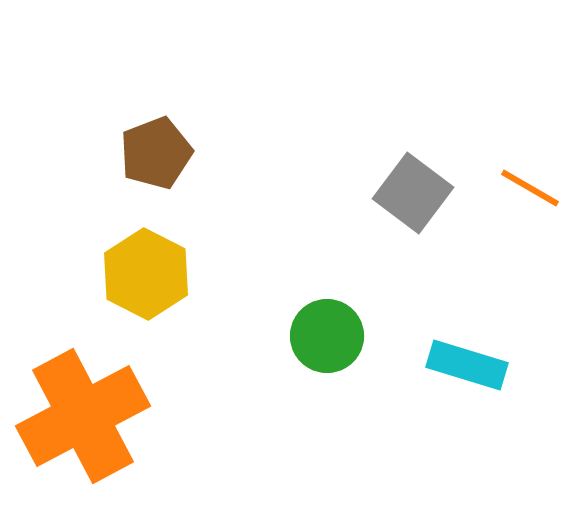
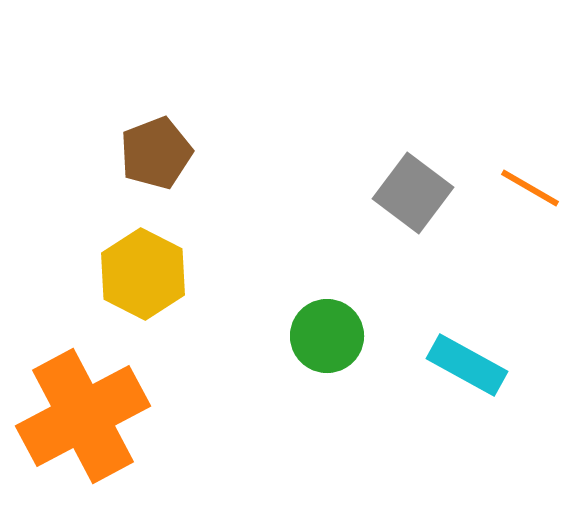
yellow hexagon: moved 3 px left
cyan rectangle: rotated 12 degrees clockwise
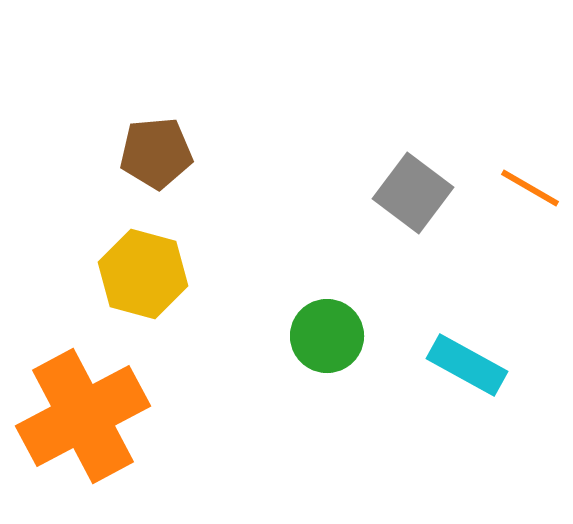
brown pentagon: rotated 16 degrees clockwise
yellow hexagon: rotated 12 degrees counterclockwise
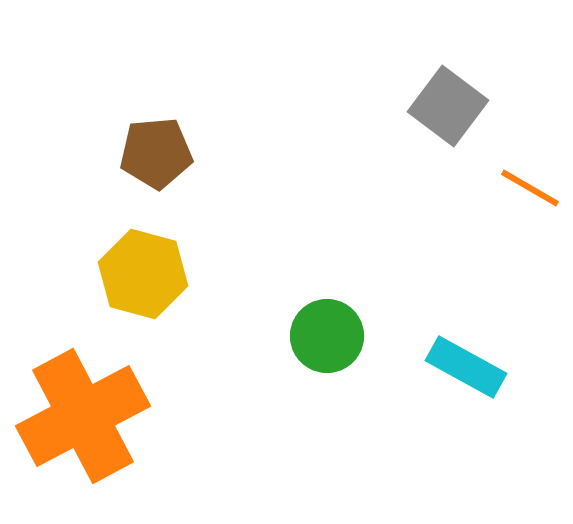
gray square: moved 35 px right, 87 px up
cyan rectangle: moved 1 px left, 2 px down
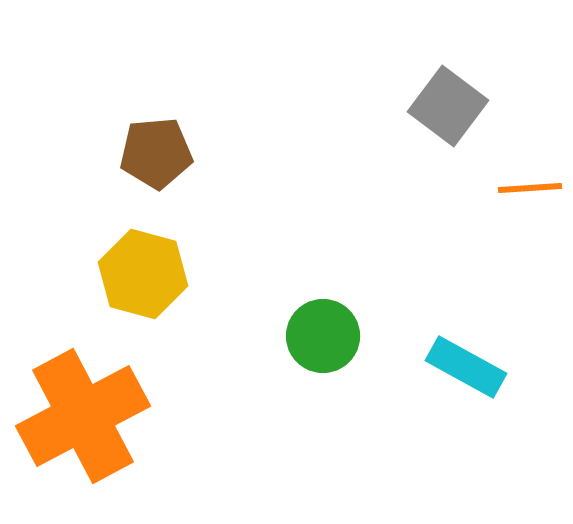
orange line: rotated 34 degrees counterclockwise
green circle: moved 4 px left
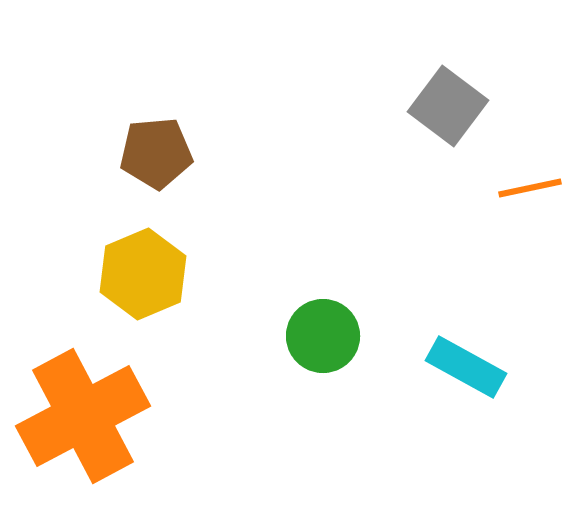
orange line: rotated 8 degrees counterclockwise
yellow hexagon: rotated 22 degrees clockwise
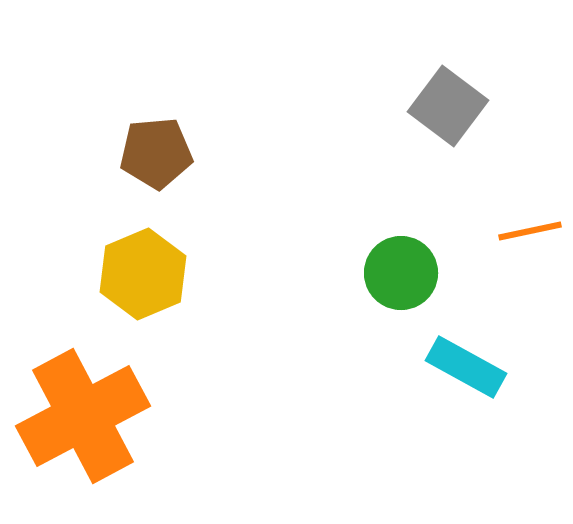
orange line: moved 43 px down
green circle: moved 78 px right, 63 px up
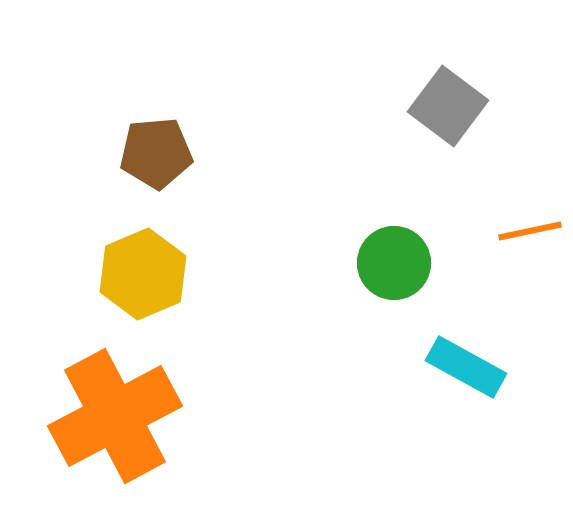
green circle: moved 7 px left, 10 px up
orange cross: moved 32 px right
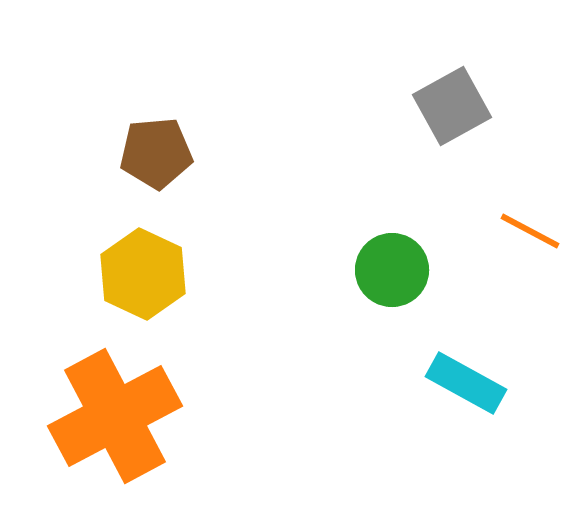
gray square: moved 4 px right; rotated 24 degrees clockwise
orange line: rotated 40 degrees clockwise
green circle: moved 2 px left, 7 px down
yellow hexagon: rotated 12 degrees counterclockwise
cyan rectangle: moved 16 px down
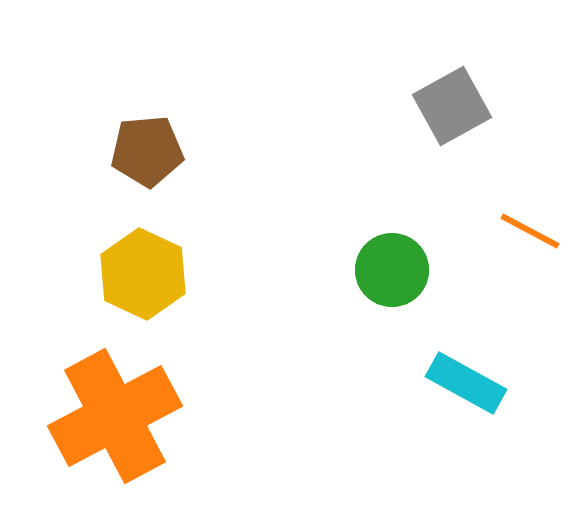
brown pentagon: moved 9 px left, 2 px up
